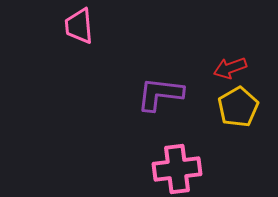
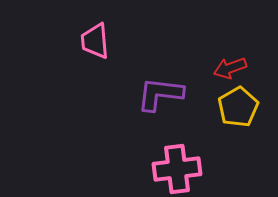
pink trapezoid: moved 16 px right, 15 px down
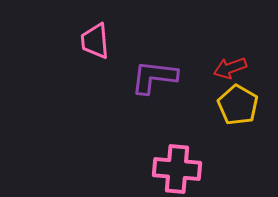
purple L-shape: moved 6 px left, 17 px up
yellow pentagon: moved 2 px up; rotated 12 degrees counterclockwise
pink cross: rotated 12 degrees clockwise
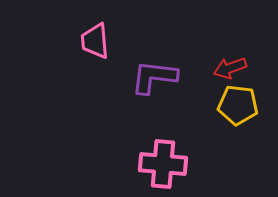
yellow pentagon: rotated 24 degrees counterclockwise
pink cross: moved 14 px left, 5 px up
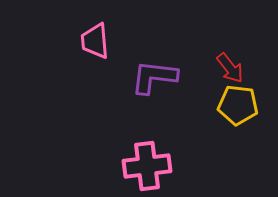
red arrow: rotated 108 degrees counterclockwise
pink cross: moved 16 px left, 2 px down; rotated 12 degrees counterclockwise
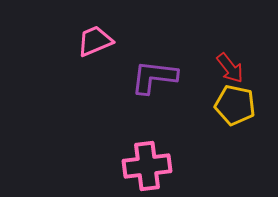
pink trapezoid: rotated 72 degrees clockwise
yellow pentagon: moved 3 px left; rotated 6 degrees clockwise
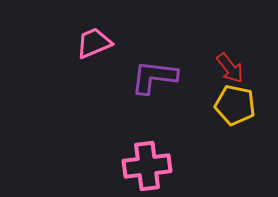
pink trapezoid: moved 1 px left, 2 px down
